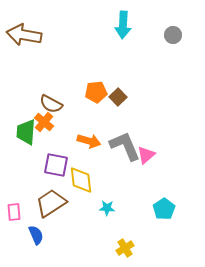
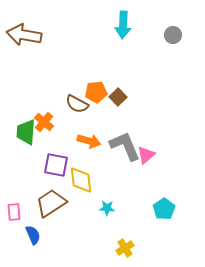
brown semicircle: moved 26 px right
blue semicircle: moved 3 px left
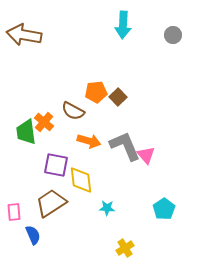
brown semicircle: moved 4 px left, 7 px down
green trapezoid: rotated 12 degrees counterclockwise
pink triangle: rotated 30 degrees counterclockwise
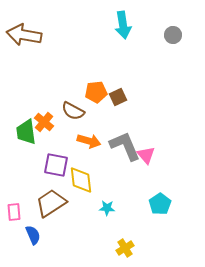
cyan arrow: rotated 12 degrees counterclockwise
brown square: rotated 18 degrees clockwise
cyan pentagon: moved 4 px left, 5 px up
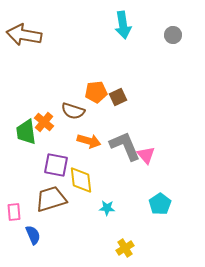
brown semicircle: rotated 10 degrees counterclockwise
brown trapezoid: moved 4 px up; rotated 16 degrees clockwise
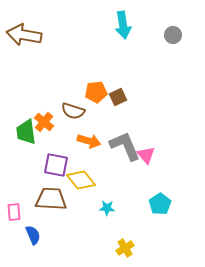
yellow diamond: rotated 32 degrees counterclockwise
brown trapezoid: rotated 20 degrees clockwise
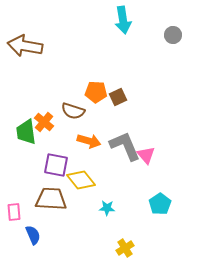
cyan arrow: moved 5 px up
brown arrow: moved 1 px right, 11 px down
orange pentagon: rotated 10 degrees clockwise
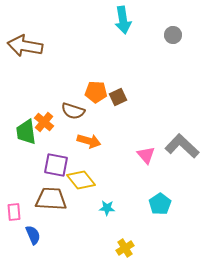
gray L-shape: moved 57 px right; rotated 24 degrees counterclockwise
